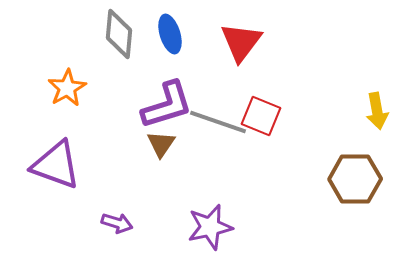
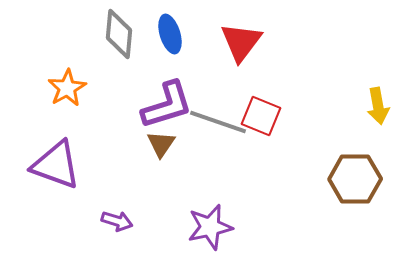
yellow arrow: moved 1 px right, 5 px up
purple arrow: moved 2 px up
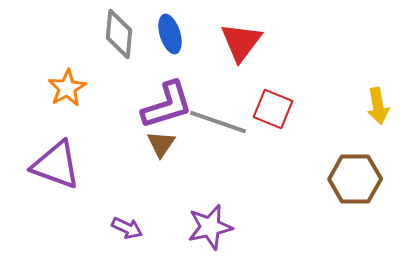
red square: moved 12 px right, 7 px up
purple arrow: moved 10 px right, 7 px down; rotated 8 degrees clockwise
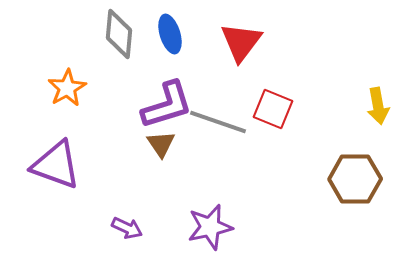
brown triangle: rotated 8 degrees counterclockwise
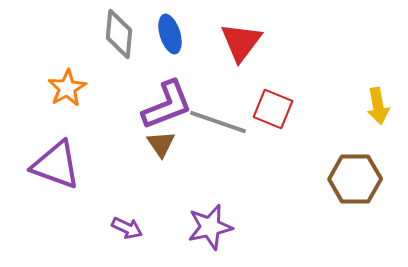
purple L-shape: rotated 4 degrees counterclockwise
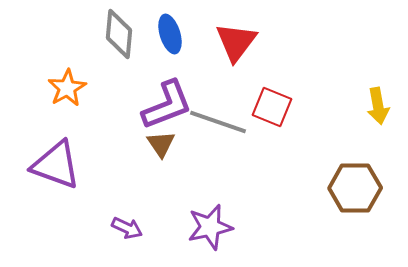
red triangle: moved 5 px left
red square: moved 1 px left, 2 px up
brown hexagon: moved 9 px down
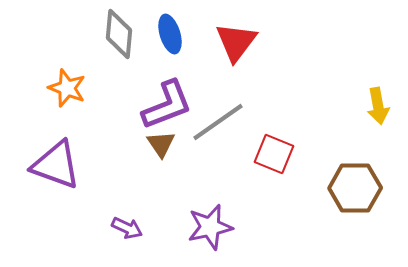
orange star: rotated 21 degrees counterclockwise
red square: moved 2 px right, 47 px down
gray line: rotated 54 degrees counterclockwise
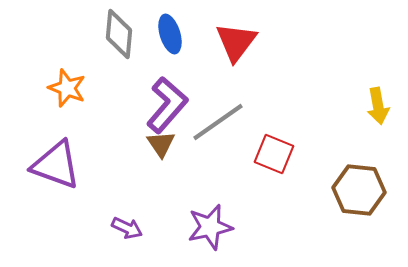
purple L-shape: rotated 28 degrees counterclockwise
brown hexagon: moved 4 px right, 2 px down; rotated 6 degrees clockwise
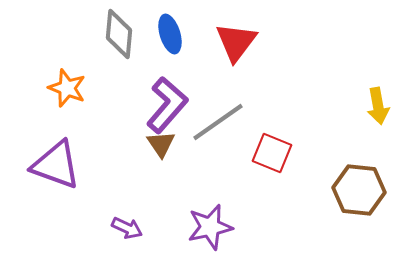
red square: moved 2 px left, 1 px up
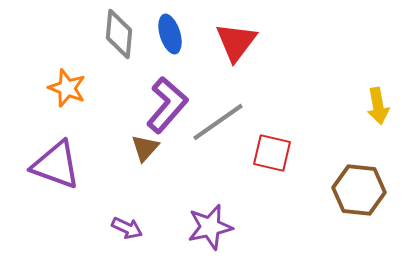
brown triangle: moved 16 px left, 4 px down; rotated 16 degrees clockwise
red square: rotated 9 degrees counterclockwise
